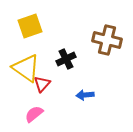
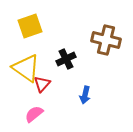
brown cross: moved 1 px left
blue arrow: rotated 72 degrees counterclockwise
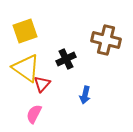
yellow square: moved 5 px left, 5 px down
pink semicircle: rotated 24 degrees counterclockwise
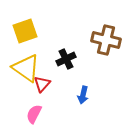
blue arrow: moved 2 px left
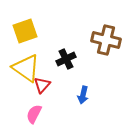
red triangle: moved 1 px down
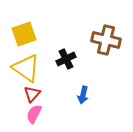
yellow square: moved 1 px left, 3 px down
red triangle: moved 10 px left, 9 px down
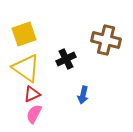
red triangle: rotated 24 degrees clockwise
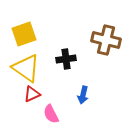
black cross: rotated 18 degrees clockwise
pink semicircle: moved 17 px right; rotated 54 degrees counterclockwise
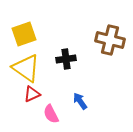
brown cross: moved 4 px right
blue arrow: moved 3 px left, 6 px down; rotated 132 degrees clockwise
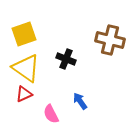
black cross: rotated 30 degrees clockwise
red triangle: moved 8 px left
